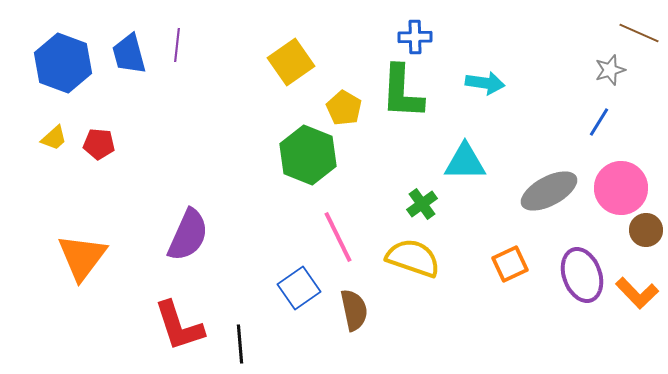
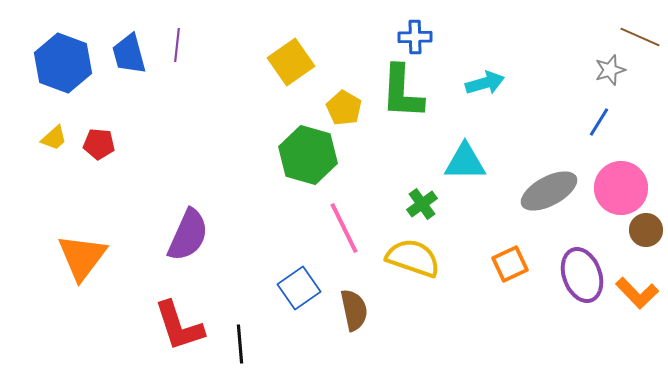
brown line: moved 1 px right, 4 px down
cyan arrow: rotated 24 degrees counterclockwise
green hexagon: rotated 6 degrees counterclockwise
pink line: moved 6 px right, 9 px up
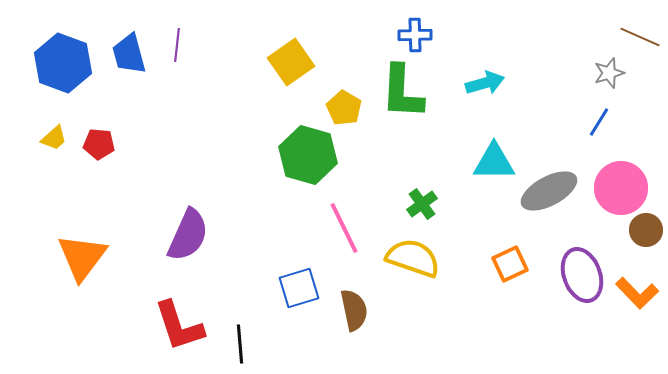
blue cross: moved 2 px up
gray star: moved 1 px left, 3 px down
cyan triangle: moved 29 px right
blue square: rotated 18 degrees clockwise
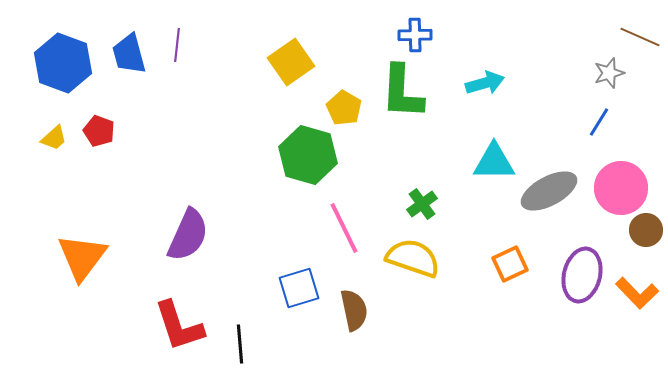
red pentagon: moved 13 px up; rotated 16 degrees clockwise
purple ellipse: rotated 34 degrees clockwise
